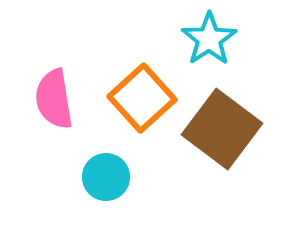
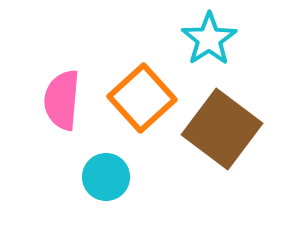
pink semicircle: moved 8 px right, 1 px down; rotated 14 degrees clockwise
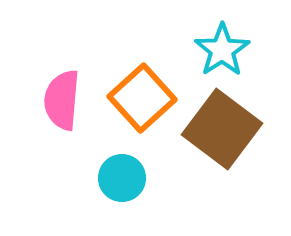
cyan star: moved 13 px right, 11 px down
cyan circle: moved 16 px right, 1 px down
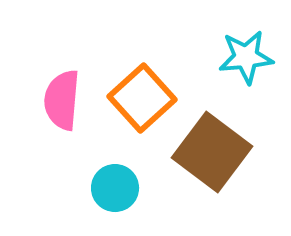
cyan star: moved 24 px right, 7 px down; rotated 28 degrees clockwise
brown square: moved 10 px left, 23 px down
cyan circle: moved 7 px left, 10 px down
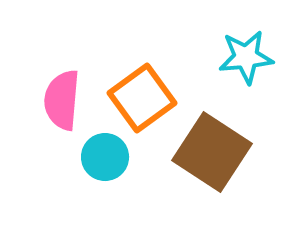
orange square: rotated 6 degrees clockwise
brown square: rotated 4 degrees counterclockwise
cyan circle: moved 10 px left, 31 px up
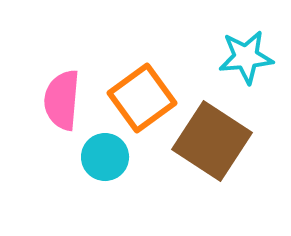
brown square: moved 11 px up
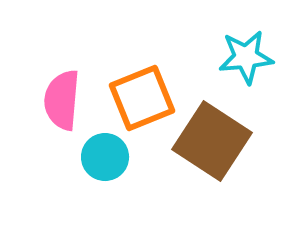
orange square: rotated 14 degrees clockwise
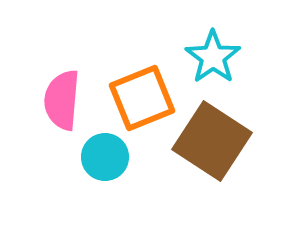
cyan star: moved 33 px left; rotated 30 degrees counterclockwise
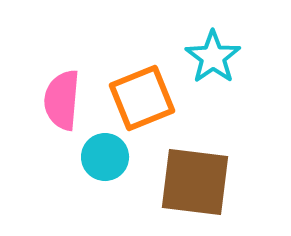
brown square: moved 17 px left, 41 px down; rotated 26 degrees counterclockwise
